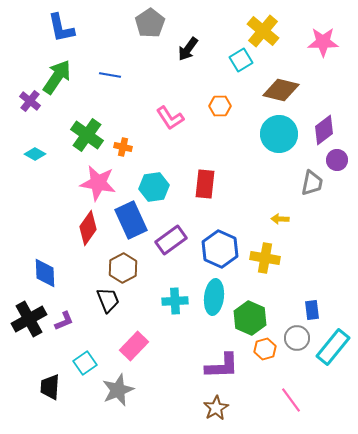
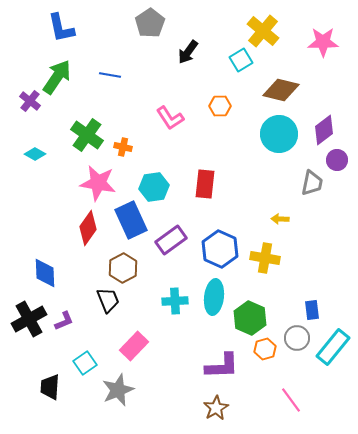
black arrow at (188, 49): moved 3 px down
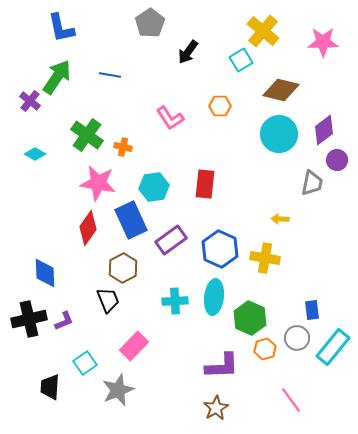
black cross at (29, 319): rotated 16 degrees clockwise
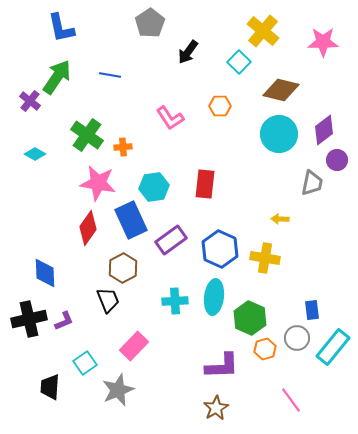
cyan square at (241, 60): moved 2 px left, 2 px down; rotated 15 degrees counterclockwise
orange cross at (123, 147): rotated 18 degrees counterclockwise
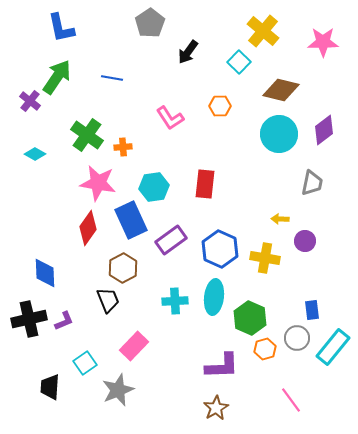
blue line at (110, 75): moved 2 px right, 3 px down
purple circle at (337, 160): moved 32 px left, 81 px down
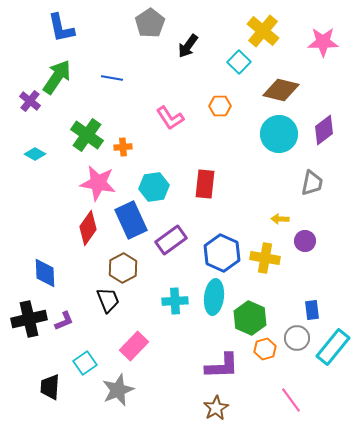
black arrow at (188, 52): moved 6 px up
blue hexagon at (220, 249): moved 2 px right, 4 px down
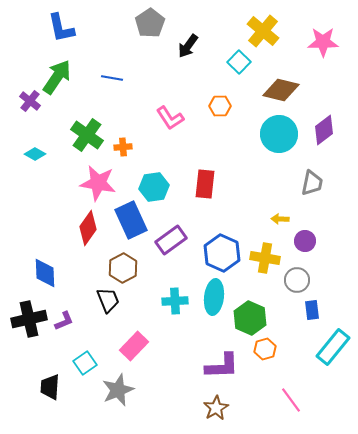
gray circle at (297, 338): moved 58 px up
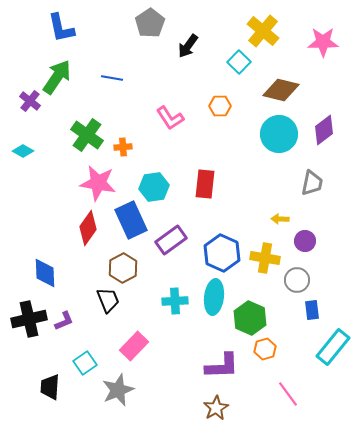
cyan diamond at (35, 154): moved 12 px left, 3 px up
pink line at (291, 400): moved 3 px left, 6 px up
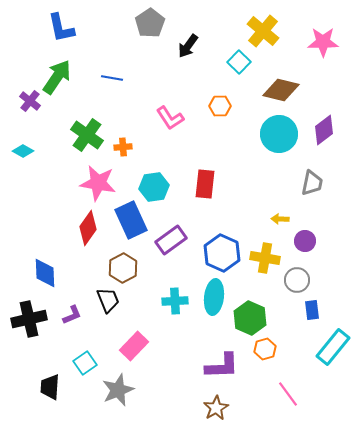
purple L-shape at (64, 321): moved 8 px right, 6 px up
